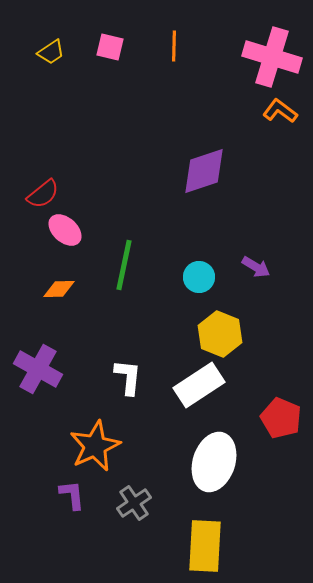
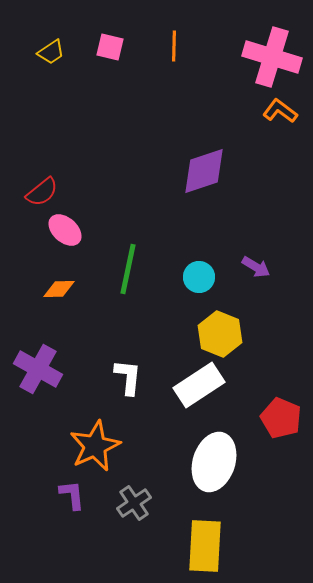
red semicircle: moved 1 px left, 2 px up
green line: moved 4 px right, 4 px down
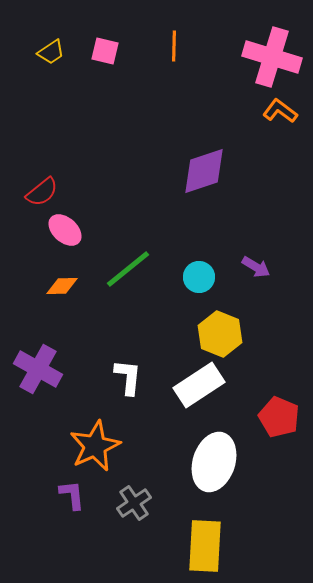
pink square: moved 5 px left, 4 px down
green line: rotated 39 degrees clockwise
orange diamond: moved 3 px right, 3 px up
red pentagon: moved 2 px left, 1 px up
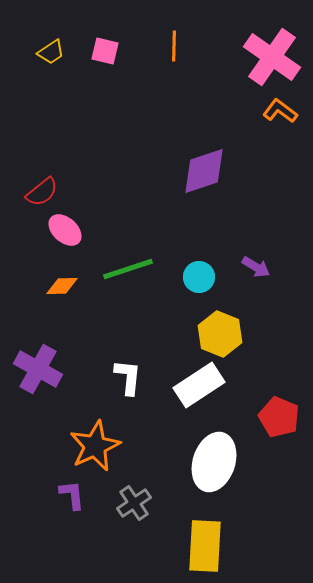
pink cross: rotated 18 degrees clockwise
green line: rotated 21 degrees clockwise
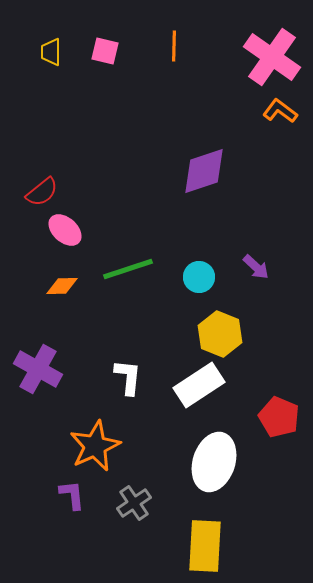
yellow trapezoid: rotated 124 degrees clockwise
purple arrow: rotated 12 degrees clockwise
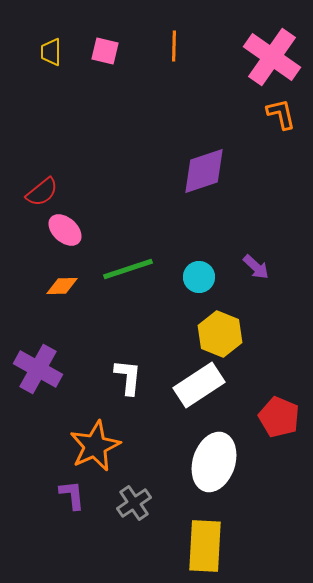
orange L-shape: moved 1 px right, 3 px down; rotated 40 degrees clockwise
